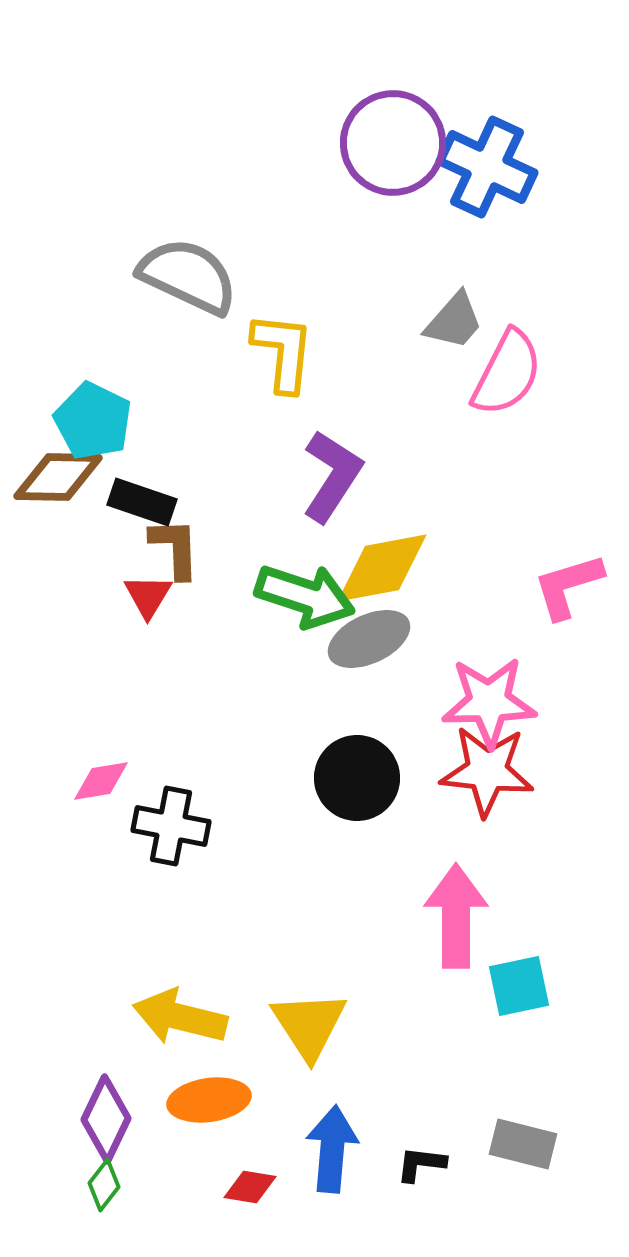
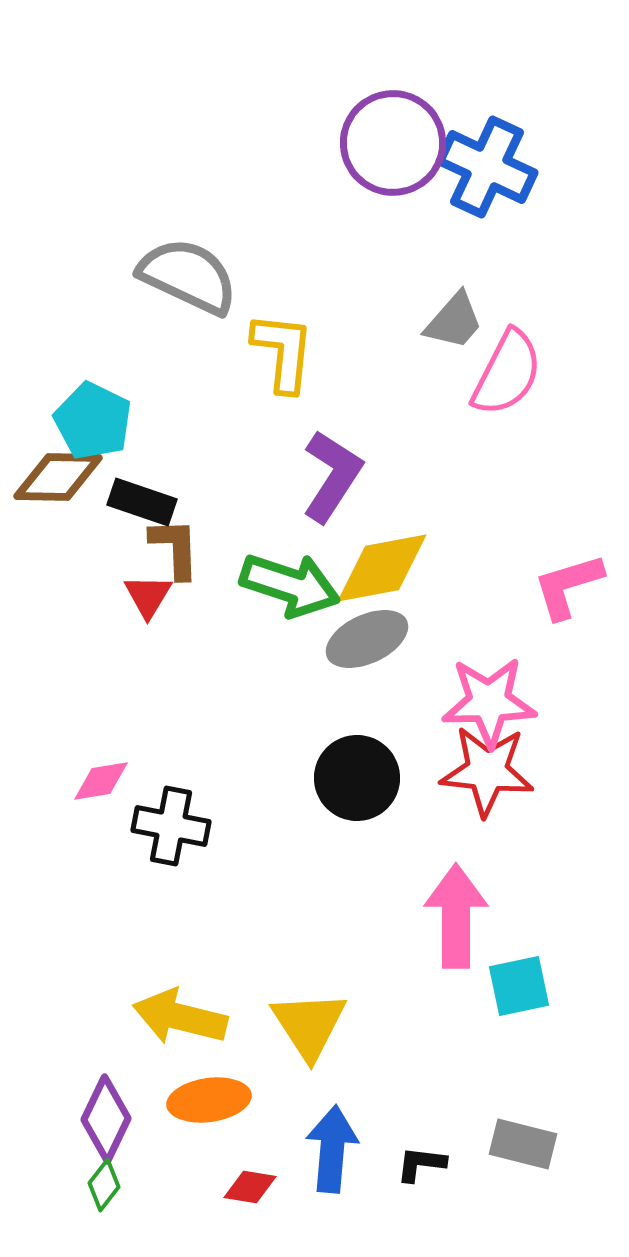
green arrow: moved 15 px left, 11 px up
gray ellipse: moved 2 px left
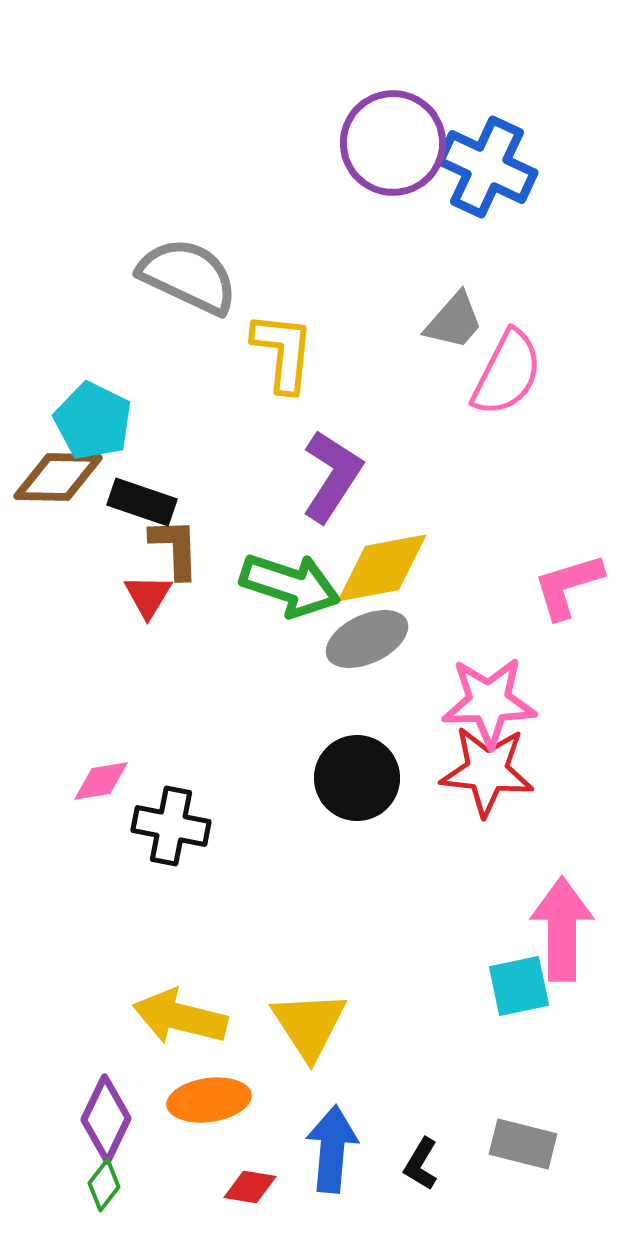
pink arrow: moved 106 px right, 13 px down
black L-shape: rotated 66 degrees counterclockwise
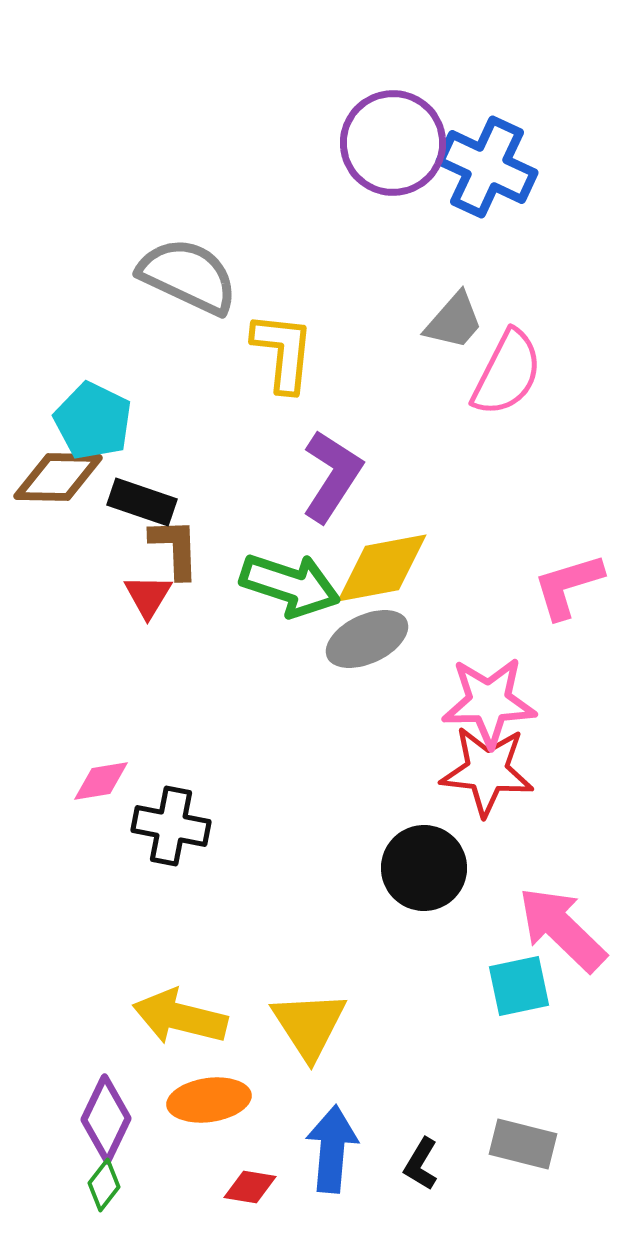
black circle: moved 67 px right, 90 px down
pink arrow: rotated 46 degrees counterclockwise
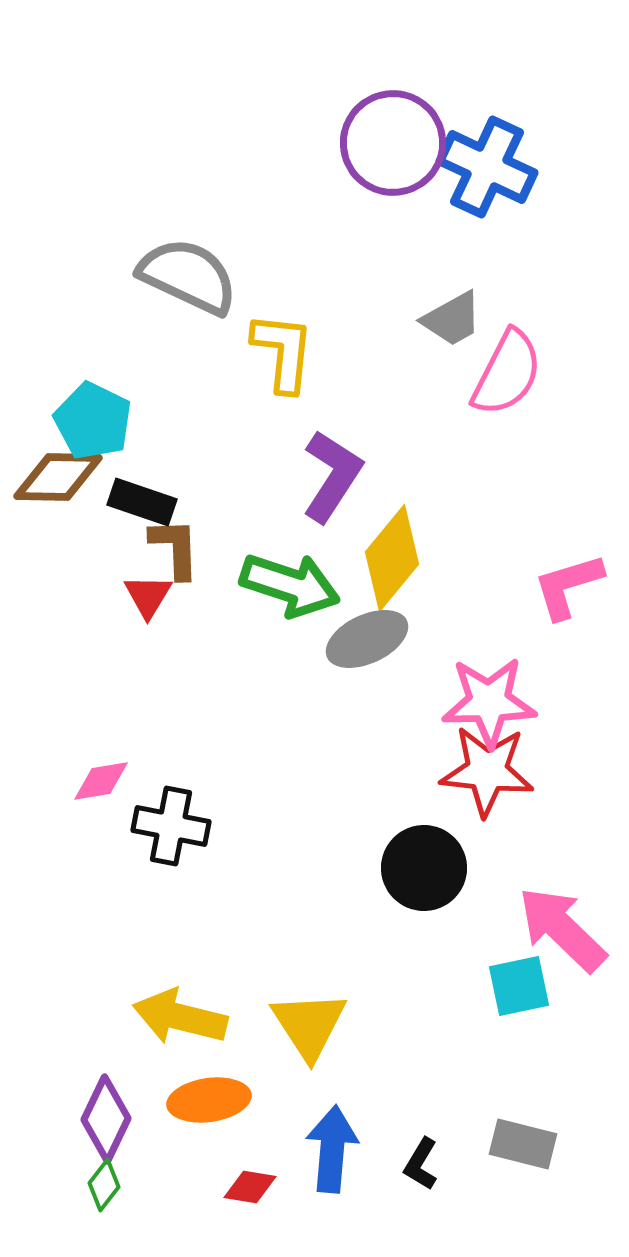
gray trapezoid: moved 2 px left, 2 px up; rotated 20 degrees clockwise
yellow diamond: moved 10 px right, 10 px up; rotated 40 degrees counterclockwise
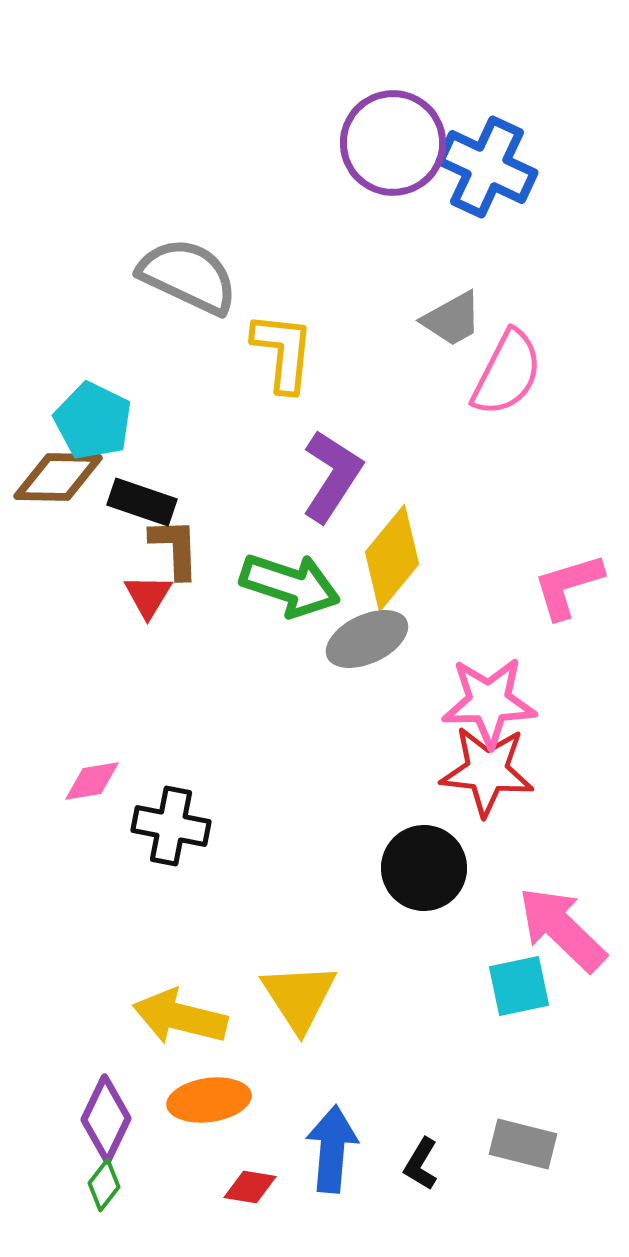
pink diamond: moved 9 px left
yellow triangle: moved 10 px left, 28 px up
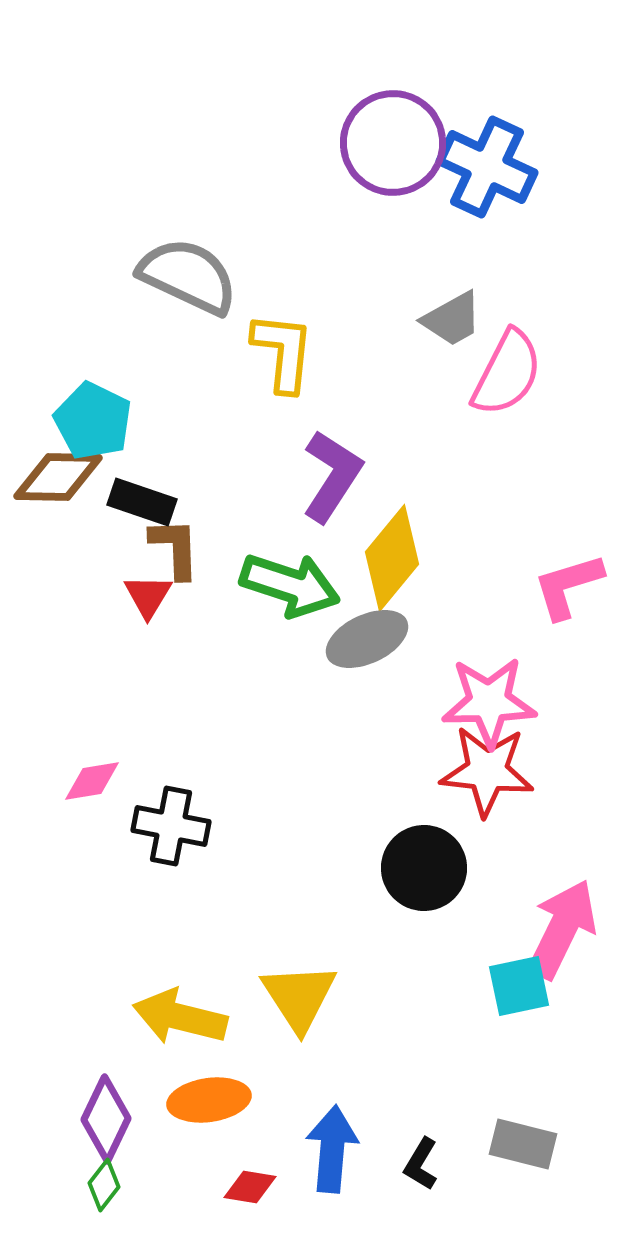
pink arrow: rotated 72 degrees clockwise
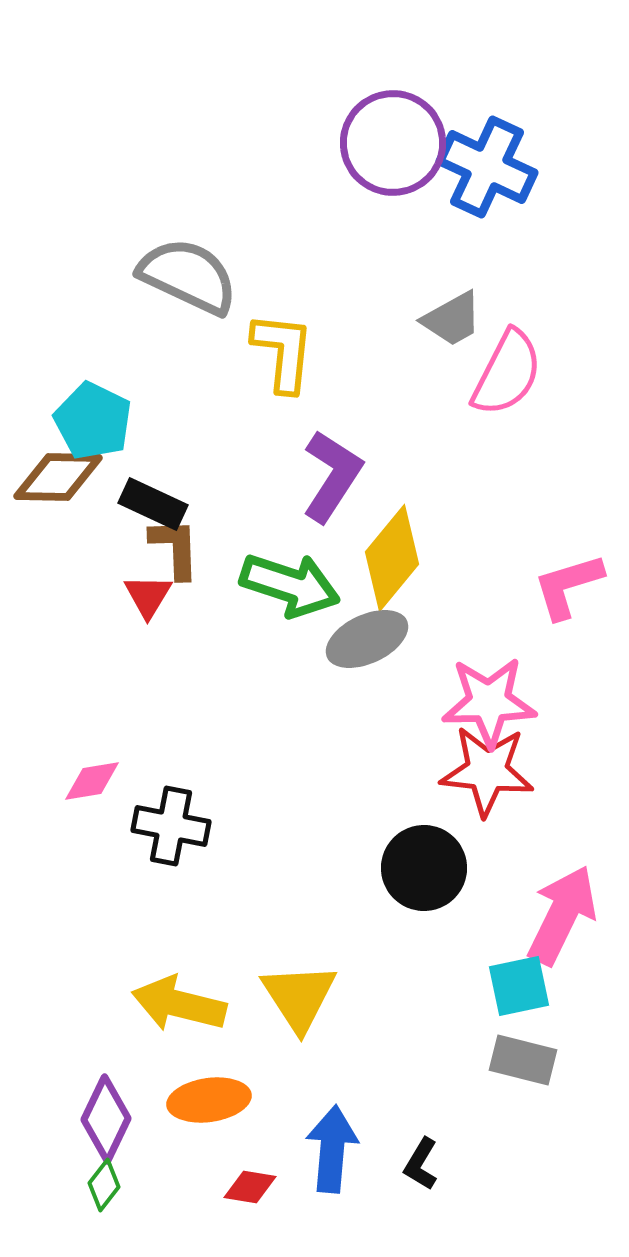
black rectangle: moved 11 px right, 2 px down; rotated 6 degrees clockwise
pink arrow: moved 14 px up
yellow arrow: moved 1 px left, 13 px up
gray rectangle: moved 84 px up
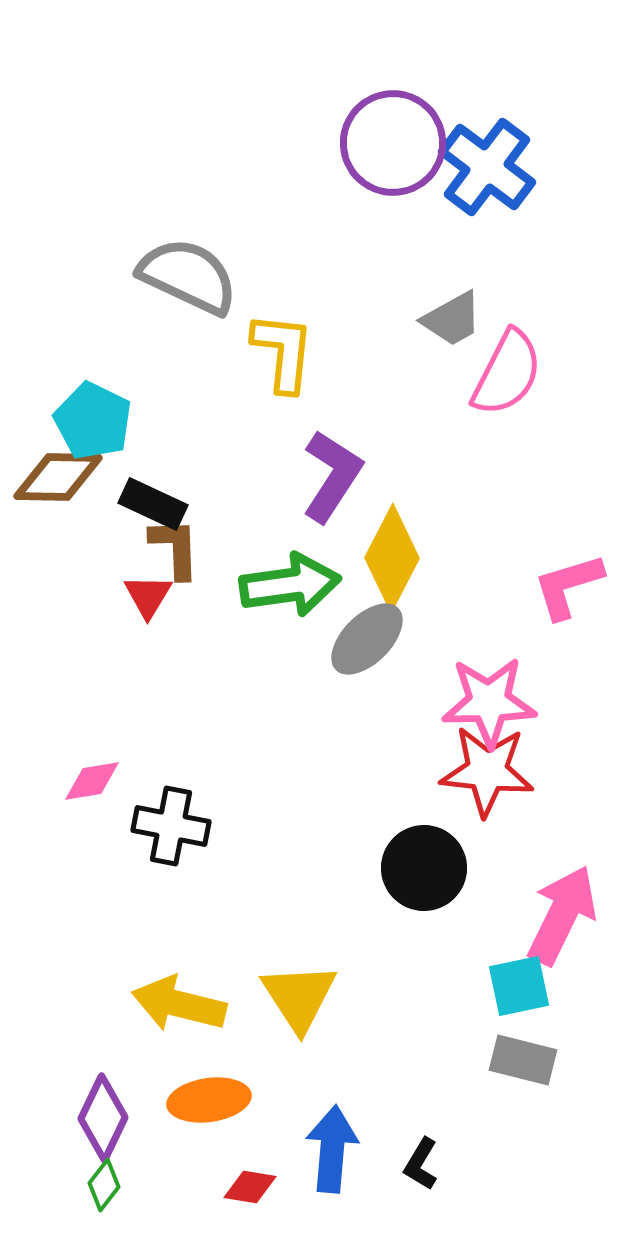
blue cross: rotated 12 degrees clockwise
yellow diamond: rotated 12 degrees counterclockwise
green arrow: rotated 26 degrees counterclockwise
gray ellipse: rotated 20 degrees counterclockwise
purple diamond: moved 3 px left, 1 px up
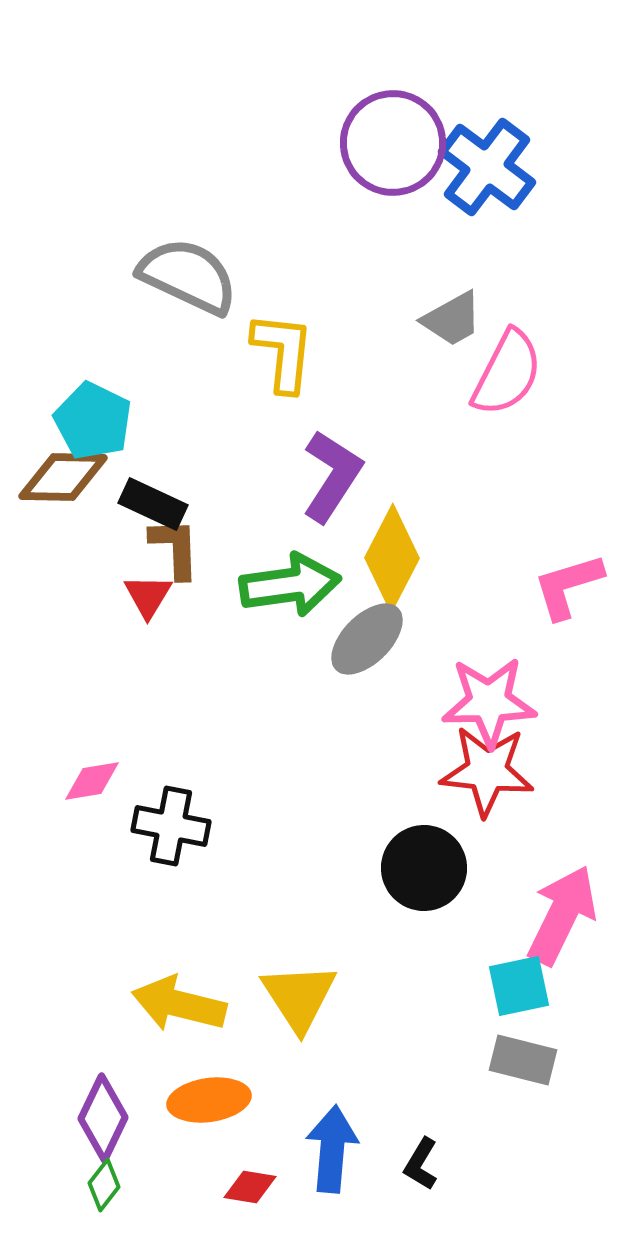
brown diamond: moved 5 px right
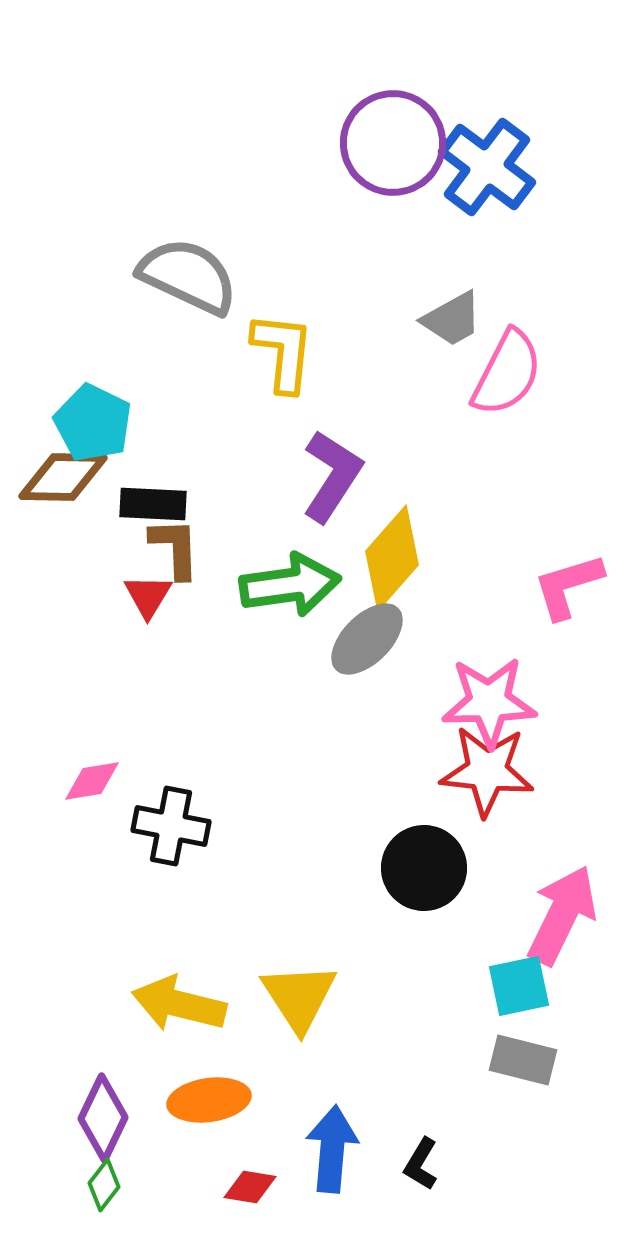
cyan pentagon: moved 2 px down
black rectangle: rotated 22 degrees counterclockwise
yellow diamond: rotated 14 degrees clockwise
